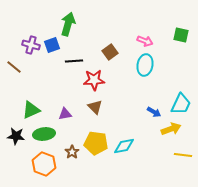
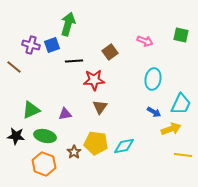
cyan ellipse: moved 8 px right, 14 px down
brown triangle: moved 5 px right; rotated 21 degrees clockwise
green ellipse: moved 1 px right, 2 px down; rotated 20 degrees clockwise
brown star: moved 2 px right
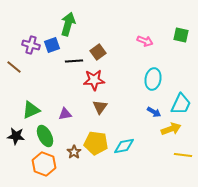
brown square: moved 12 px left
green ellipse: rotated 50 degrees clockwise
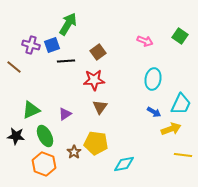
green arrow: rotated 15 degrees clockwise
green square: moved 1 px left, 1 px down; rotated 21 degrees clockwise
black line: moved 8 px left
purple triangle: rotated 24 degrees counterclockwise
cyan diamond: moved 18 px down
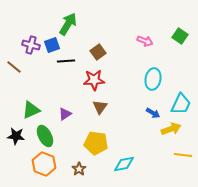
blue arrow: moved 1 px left, 1 px down
brown star: moved 5 px right, 17 px down
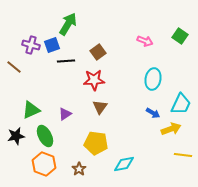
black star: rotated 18 degrees counterclockwise
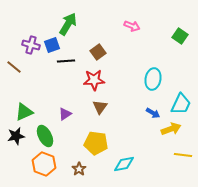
pink arrow: moved 13 px left, 15 px up
green triangle: moved 7 px left, 2 px down
